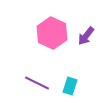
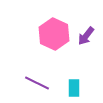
pink hexagon: moved 2 px right, 1 px down
cyan rectangle: moved 4 px right, 2 px down; rotated 18 degrees counterclockwise
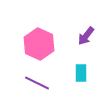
pink hexagon: moved 15 px left, 10 px down
cyan rectangle: moved 7 px right, 15 px up
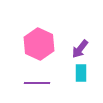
purple arrow: moved 6 px left, 13 px down
purple line: rotated 25 degrees counterclockwise
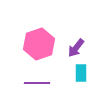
pink hexagon: rotated 16 degrees clockwise
purple arrow: moved 4 px left, 1 px up
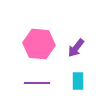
pink hexagon: rotated 24 degrees clockwise
cyan rectangle: moved 3 px left, 8 px down
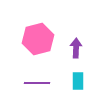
pink hexagon: moved 1 px left, 5 px up; rotated 20 degrees counterclockwise
purple arrow: rotated 144 degrees clockwise
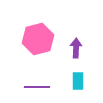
purple line: moved 4 px down
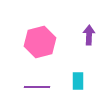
pink hexagon: moved 2 px right, 3 px down
purple arrow: moved 13 px right, 13 px up
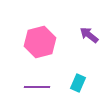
purple arrow: rotated 54 degrees counterclockwise
cyan rectangle: moved 2 px down; rotated 24 degrees clockwise
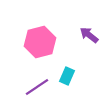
cyan rectangle: moved 11 px left, 7 px up
purple line: rotated 35 degrees counterclockwise
